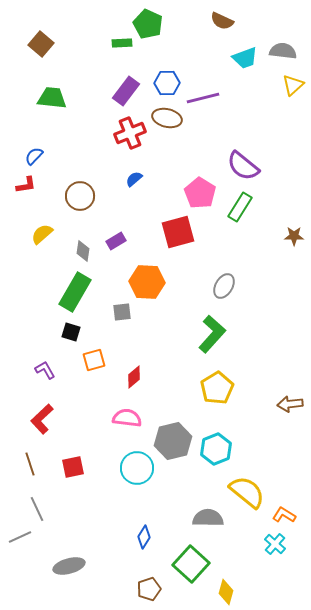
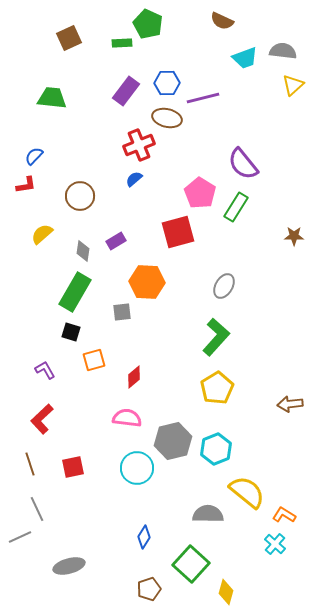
brown square at (41, 44): moved 28 px right, 6 px up; rotated 25 degrees clockwise
red cross at (130, 133): moved 9 px right, 12 px down
purple semicircle at (243, 166): moved 2 px up; rotated 12 degrees clockwise
green rectangle at (240, 207): moved 4 px left
green L-shape at (212, 334): moved 4 px right, 3 px down
gray semicircle at (208, 518): moved 4 px up
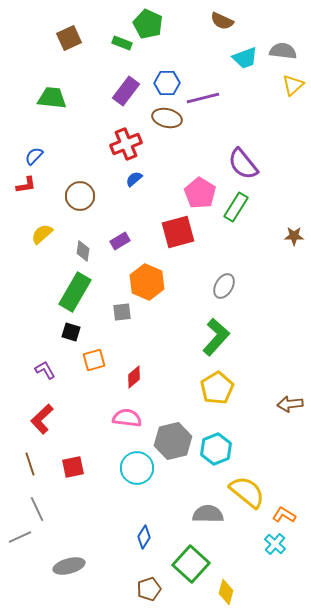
green rectangle at (122, 43): rotated 24 degrees clockwise
red cross at (139, 145): moved 13 px left, 1 px up
purple rectangle at (116, 241): moved 4 px right
orange hexagon at (147, 282): rotated 20 degrees clockwise
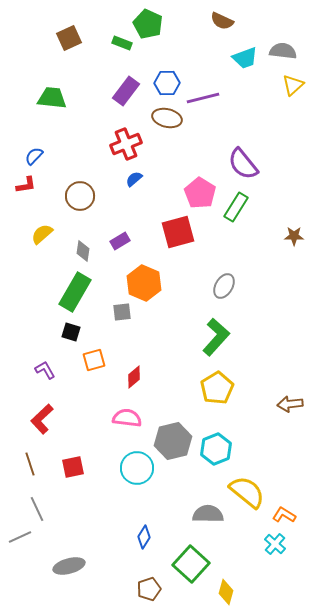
orange hexagon at (147, 282): moved 3 px left, 1 px down
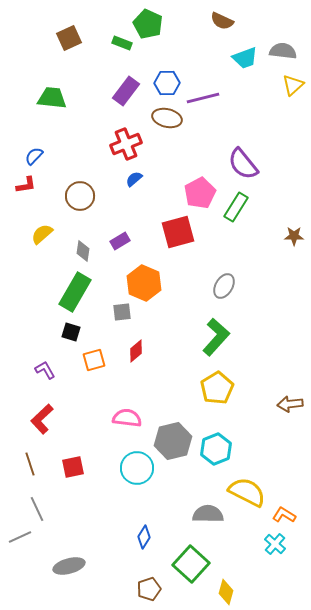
pink pentagon at (200, 193): rotated 12 degrees clockwise
red diamond at (134, 377): moved 2 px right, 26 px up
yellow semicircle at (247, 492): rotated 12 degrees counterclockwise
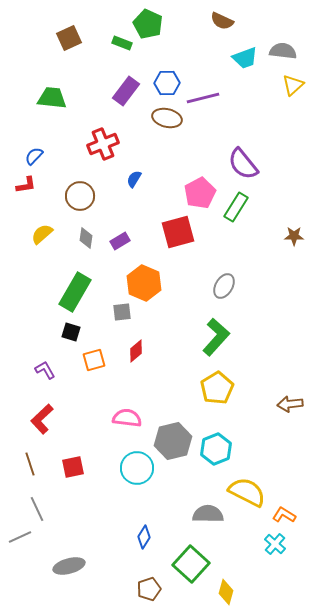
red cross at (126, 144): moved 23 px left
blue semicircle at (134, 179): rotated 18 degrees counterclockwise
gray diamond at (83, 251): moved 3 px right, 13 px up
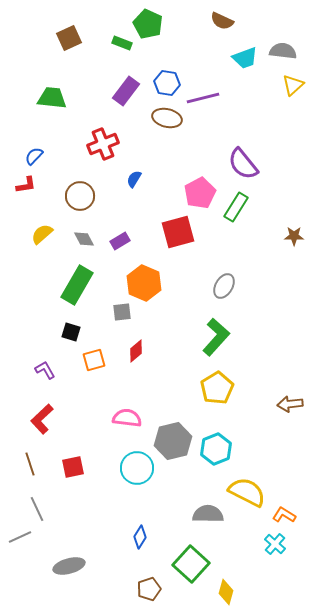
blue hexagon at (167, 83): rotated 10 degrees clockwise
gray diamond at (86, 238): moved 2 px left, 1 px down; rotated 35 degrees counterclockwise
green rectangle at (75, 292): moved 2 px right, 7 px up
blue diamond at (144, 537): moved 4 px left
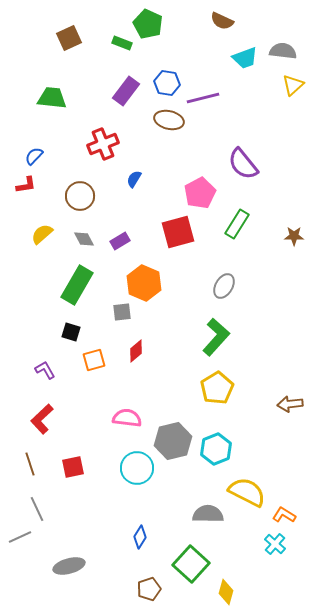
brown ellipse at (167, 118): moved 2 px right, 2 px down
green rectangle at (236, 207): moved 1 px right, 17 px down
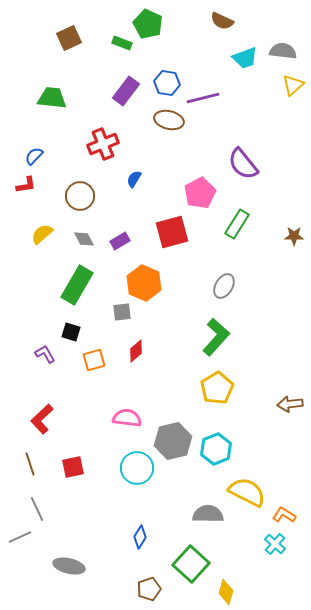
red square at (178, 232): moved 6 px left
purple L-shape at (45, 370): moved 16 px up
gray ellipse at (69, 566): rotated 28 degrees clockwise
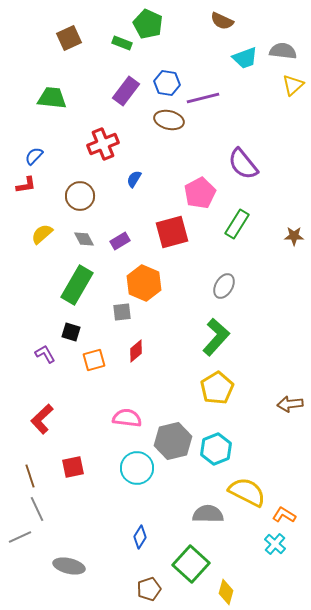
brown line at (30, 464): moved 12 px down
